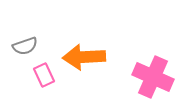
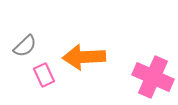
gray semicircle: rotated 25 degrees counterclockwise
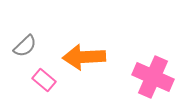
pink rectangle: moved 5 px down; rotated 25 degrees counterclockwise
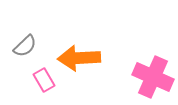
orange arrow: moved 5 px left, 1 px down
pink rectangle: rotated 20 degrees clockwise
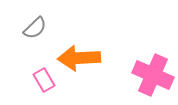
gray semicircle: moved 10 px right, 18 px up
pink cross: moved 2 px up
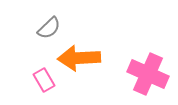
gray semicircle: moved 14 px right
pink cross: moved 5 px left, 1 px up
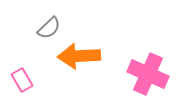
orange arrow: moved 2 px up
pink rectangle: moved 22 px left
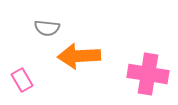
gray semicircle: moved 2 px left; rotated 50 degrees clockwise
pink cross: rotated 15 degrees counterclockwise
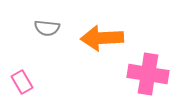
orange arrow: moved 23 px right, 18 px up
pink rectangle: moved 2 px down
